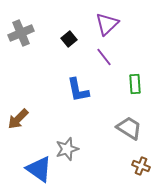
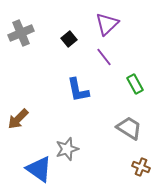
green rectangle: rotated 24 degrees counterclockwise
brown cross: moved 1 px down
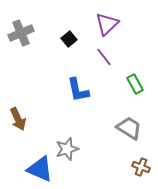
brown arrow: rotated 70 degrees counterclockwise
blue triangle: moved 1 px right; rotated 12 degrees counterclockwise
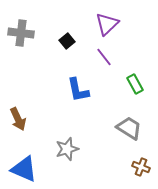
gray cross: rotated 30 degrees clockwise
black square: moved 2 px left, 2 px down
blue triangle: moved 16 px left
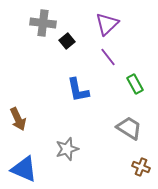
gray cross: moved 22 px right, 10 px up
purple line: moved 4 px right
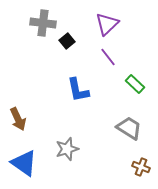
green rectangle: rotated 18 degrees counterclockwise
blue triangle: moved 6 px up; rotated 12 degrees clockwise
